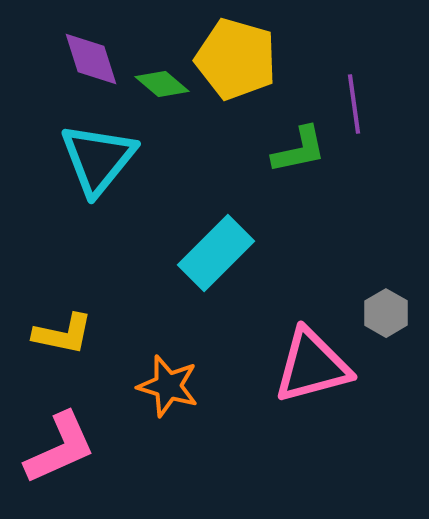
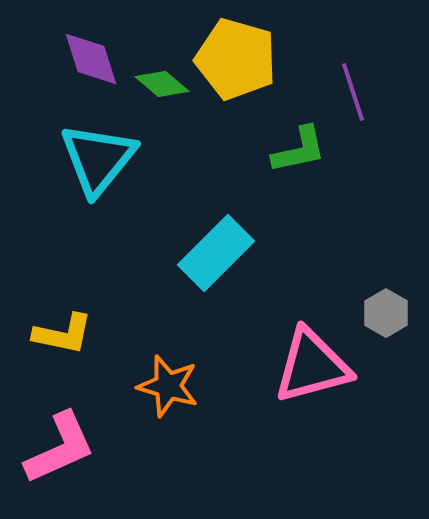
purple line: moved 1 px left, 12 px up; rotated 10 degrees counterclockwise
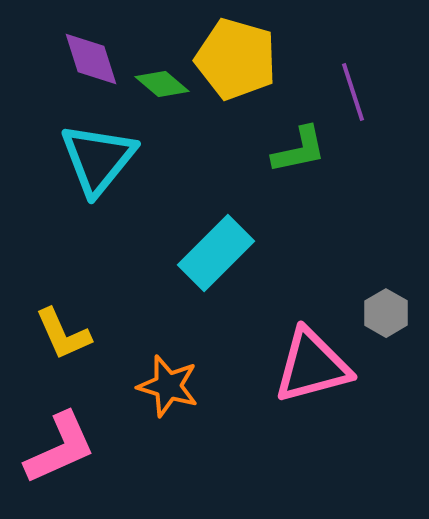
yellow L-shape: rotated 54 degrees clockwise
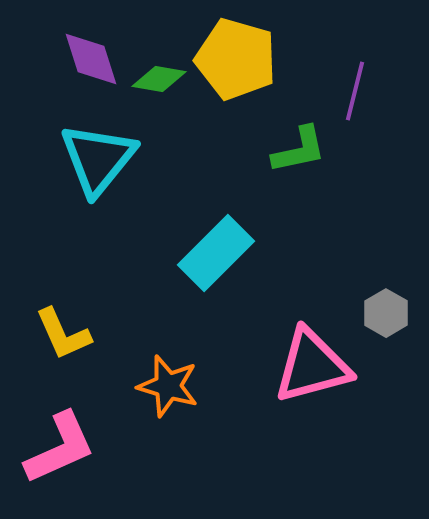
green diamond: moved 3 px left, 5 px up; rotated 30 degrees counterclockwise
purple line: moved 2 px right, 1 px up; rotated 32 degrees clockwise
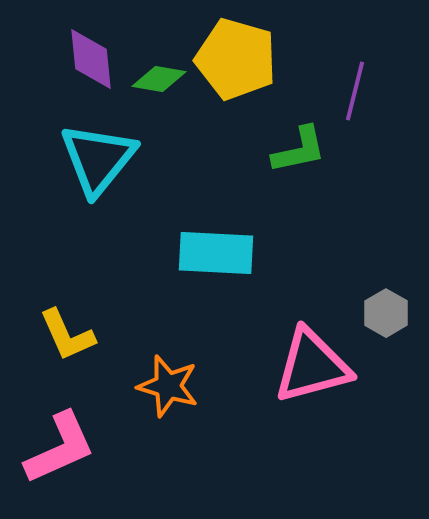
purple diamond: rotated 12 degrees clockwise
cyan rectangle: rotated 48 degrees clockwise
yellow L-shape: moved 4 px right, 1 px down
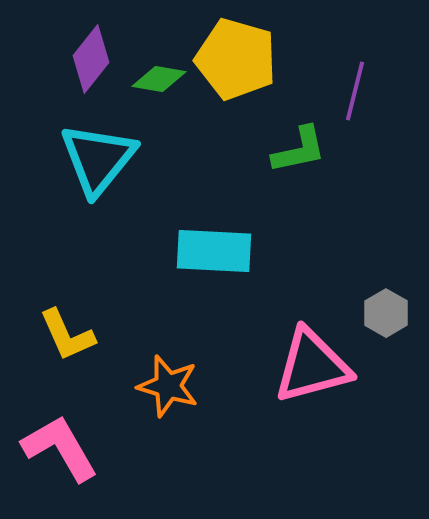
purple diamond: rotated 44 degrees clockwise
cyan rectangle: moved 2 px left, 2 px up
pink L-shape: rotated 96 degrees counterclockwise
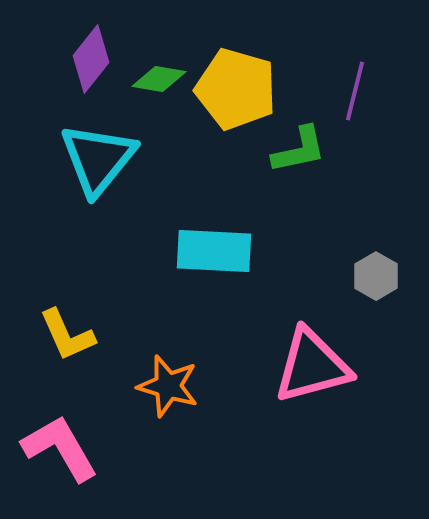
yellow pentagon: moved 30 px down
gray hexagon: moved 10 px left, 37 px up
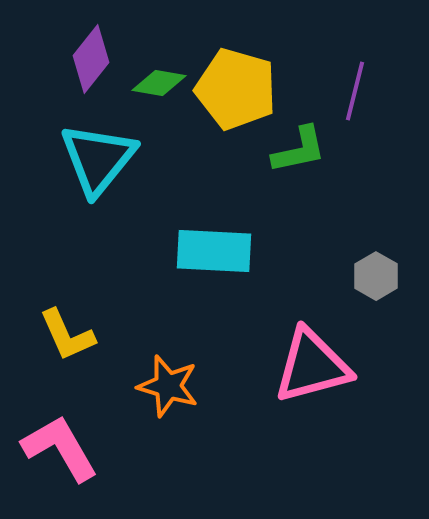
green diamond: moved 4 px down
